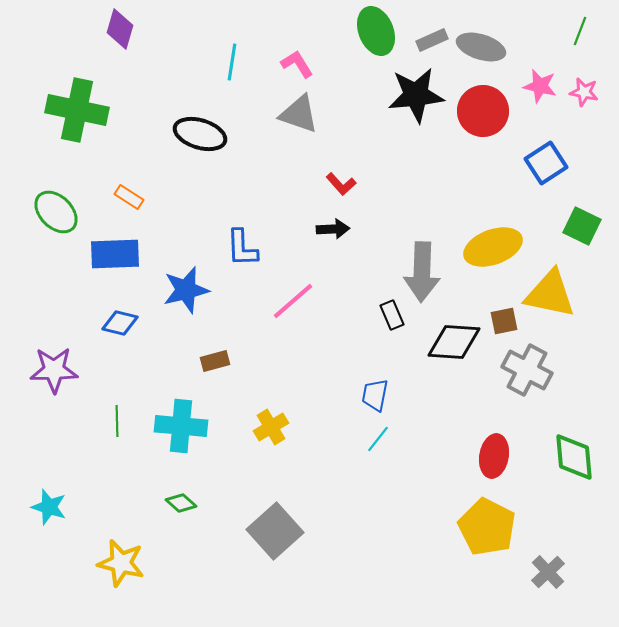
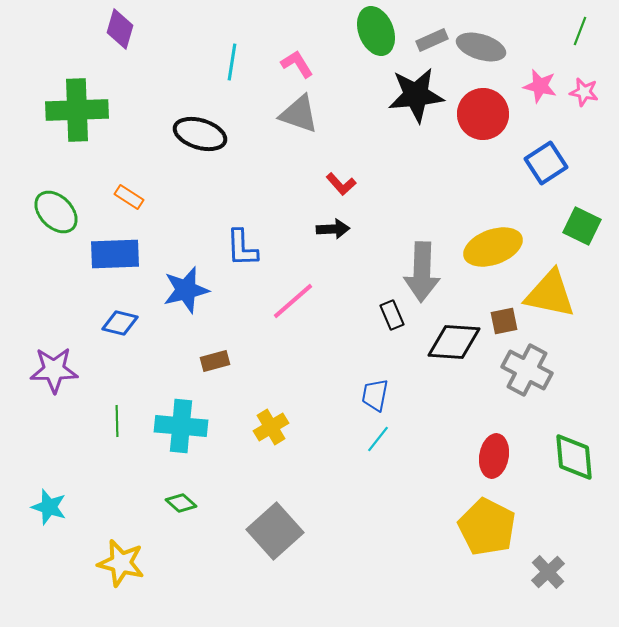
green cross at (77, 110): rotated 14 degrees counterclockwise
red circle at (483, 111): moved 3 px down
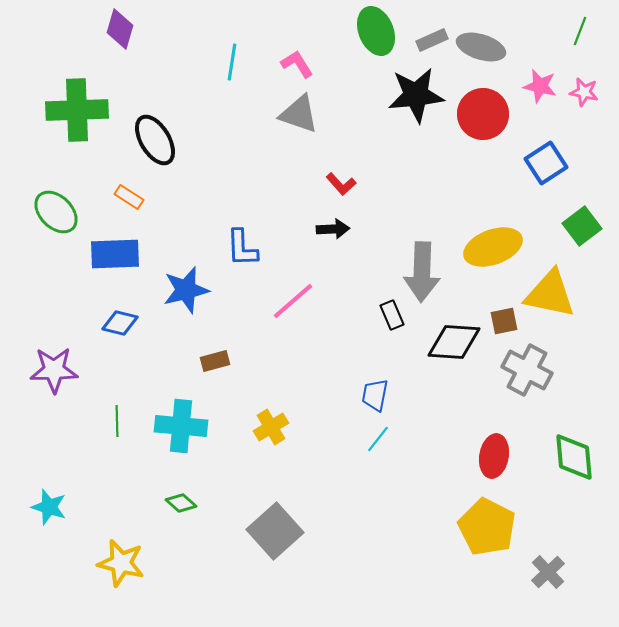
black ellipse at (200, 134): moved 45 px left, 6 px down; rotated 42 degrees clockwise
green square at (582, 226): rotated 27 degrees clockwise
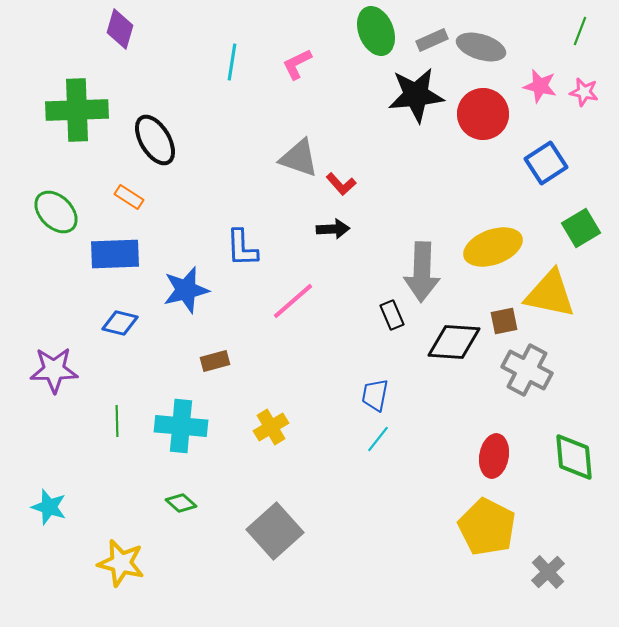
pink L-shape at (297, 64): rotated 84 degrees counterclockwise
gray triangle at (299, 114): moved 44 px down
green square at (582, 226): moved 1 px left, 2 px down; rotated 6 degrees clockwise
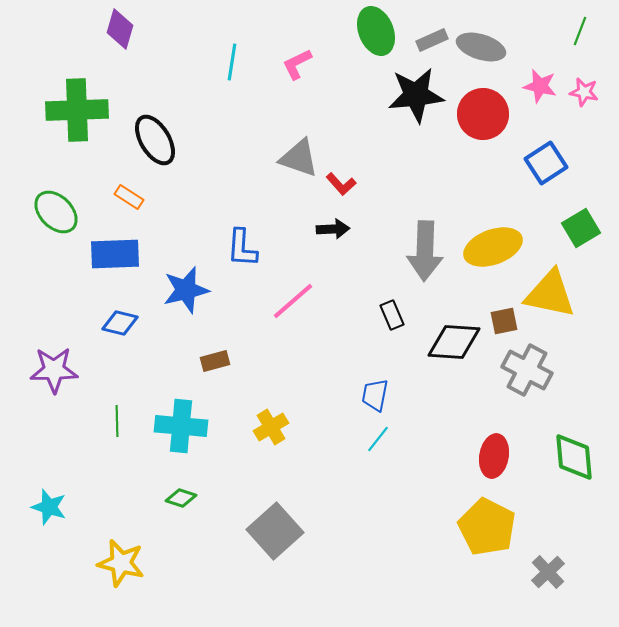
blue L-shape at (242, 248): rotated 6 degrees clockwise
gray arrow at (422, 272): moved 3 px right, 21 px up
green diamond at (181, 503): moved 5 px up; rotated 24 degrees counterclockwise
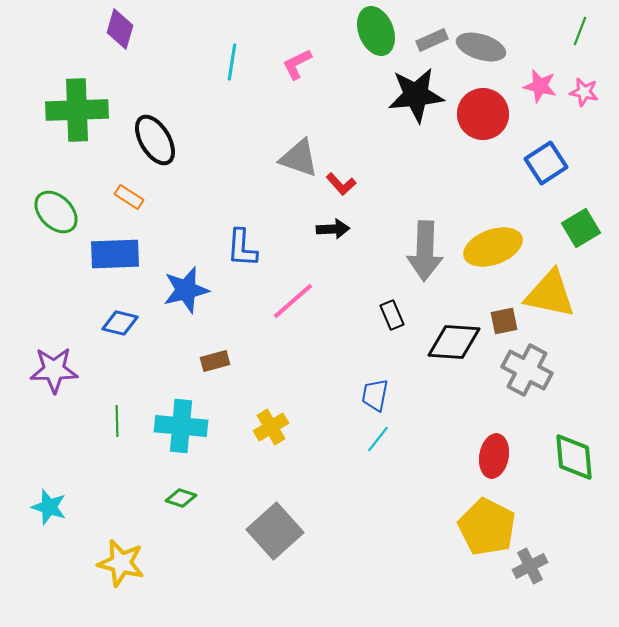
gray cross at (548, 572): moved 18 px left, 6 px up; rotated 16 degrees clockwise
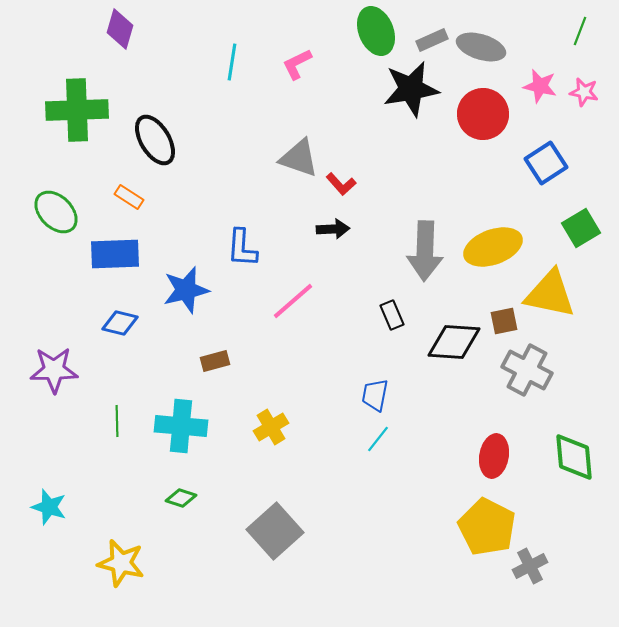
black star at (416, 95): moved 5 px left, 6 px up; rotated 4 degrees counterclockwise
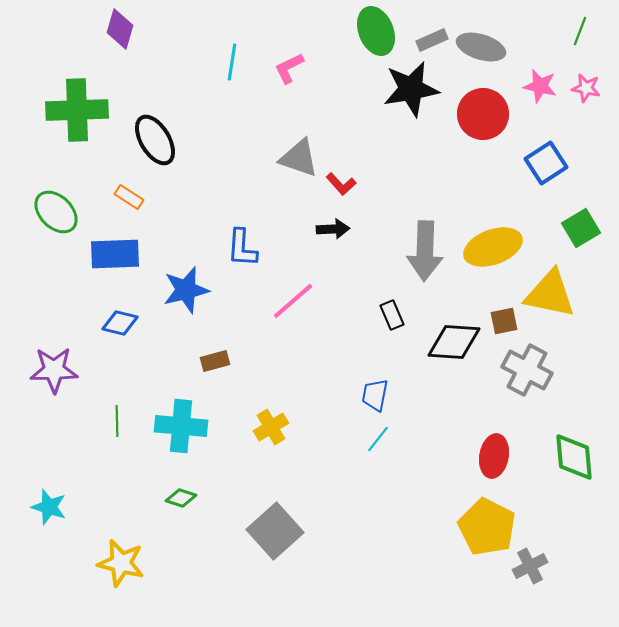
pink L-shape at (297, 64): moved 8 px left, 4 px down
pink star at (584, 92): moved 2 px right, 4 px up
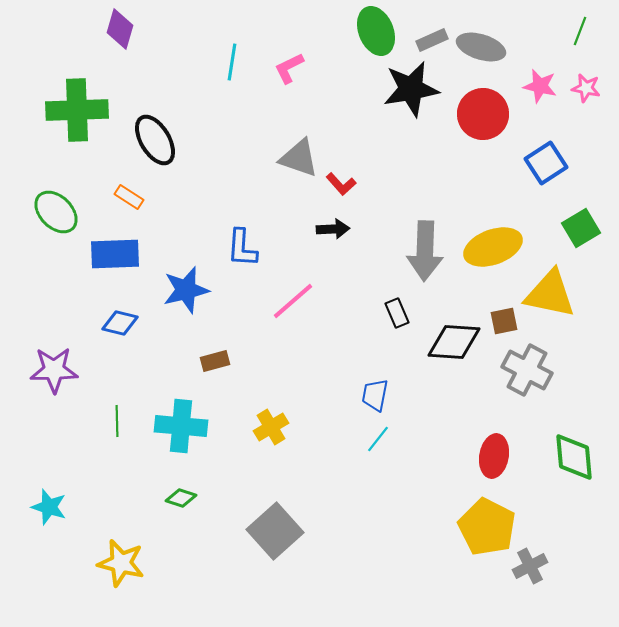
black rectangle at (392, 315): moved 5 px right, 2 px up
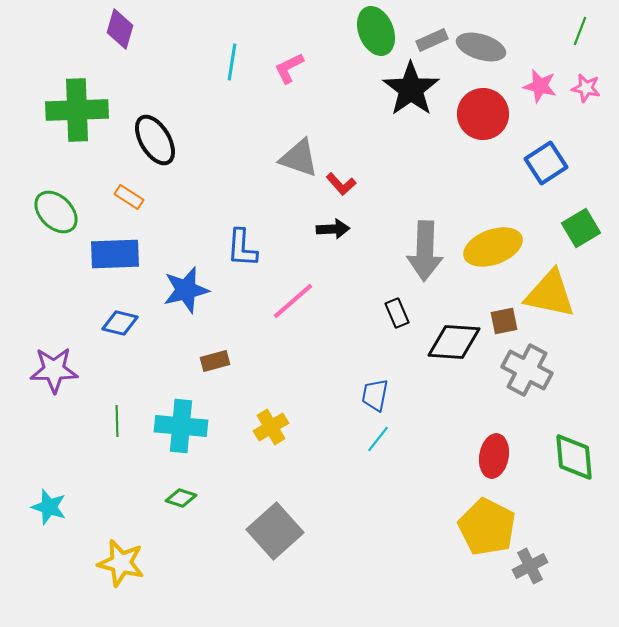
black star at (411, 89): rotated 26 degrees counterclockwise
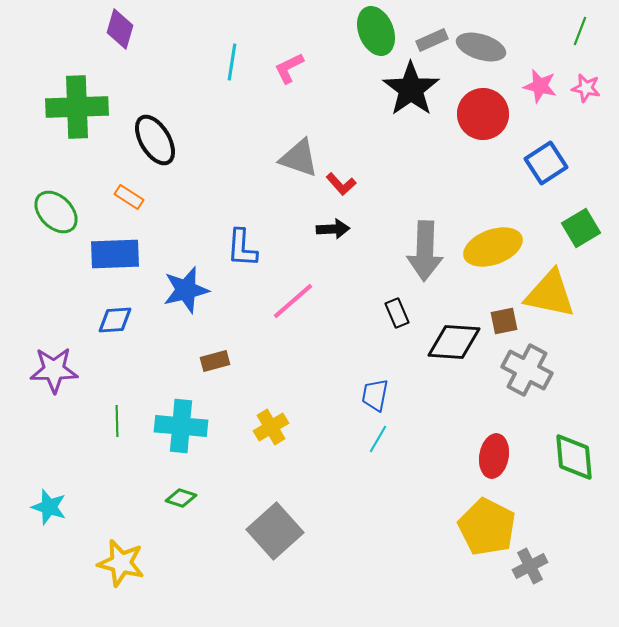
green cross at (77, 110): moved 3 px up
blue diamond at (120, 323): moved 5 px left, 3 px up; rotated 18 degrees counterclockwise
cyan line at (378, 439): rotated 8 degrees counterclockwise
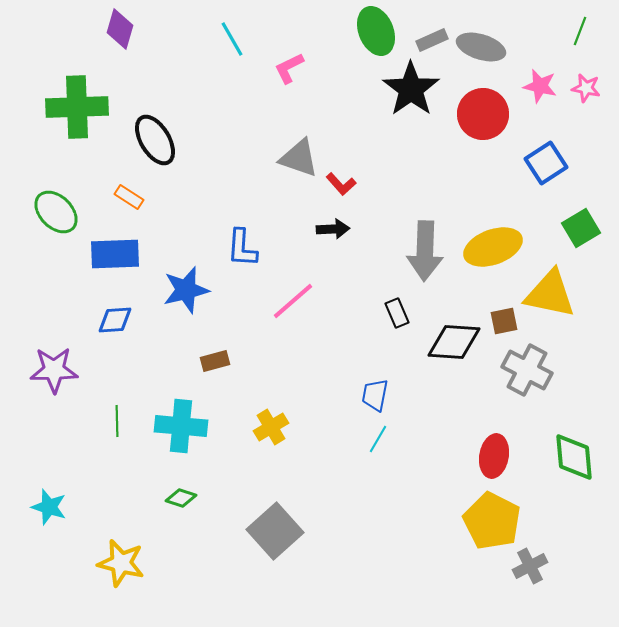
cyan line at (232, 62): moved 23 px up; rotated 39 degrees counterclockwise
yellow pentagon at (487, 527): moved 5 px right, 6 px up
